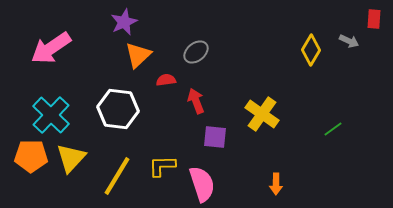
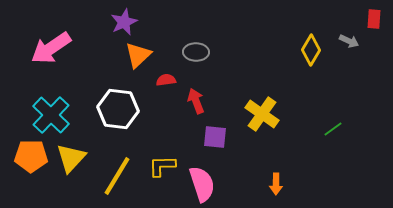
gray ellipse: rotated 40 degrees clockwise
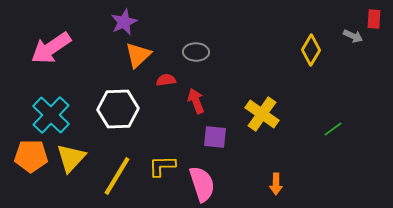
gray arrow: moved 4 px right, 5 px up
white hexagon: rotated 9 degrees counterclockwise
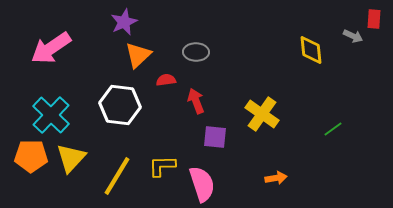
yellow diamond: rotated 36 degrees counterclockwise
white hexagon: moved 2 px right, 4 px up; rotated 9 degrees clockwise
orange arrow: moved 6 px up; rotated 100 degrees counterclockwise
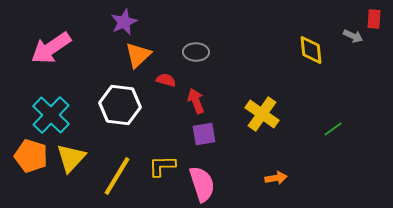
red semicircle: rotated 24 degrees clockwise
purple square: moved 11 px left, 3 px up; rotated 15 degrees counterclockwise
orange pentagon: rotated 16 degrees clockwise
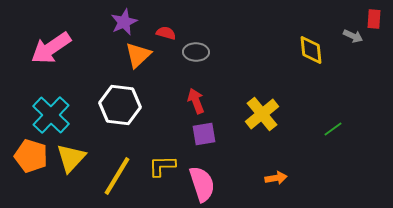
red semicircle: moved 47 px up
yellow cross: rotated 16 degrees clockwise
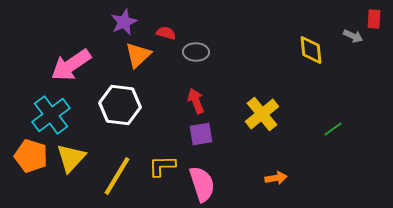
pink arrow: moved 20 px right, 17 px down
cyan cross: rotated 9 degrees clockwise
purple square: moved 3 px left
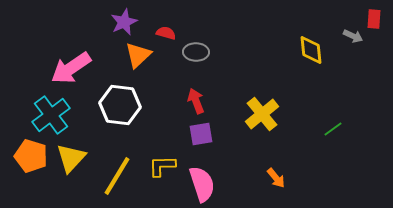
pink arrow: moved 3 px down
orange arrow: rotated 60 degrees clockwise
